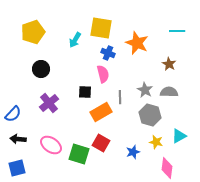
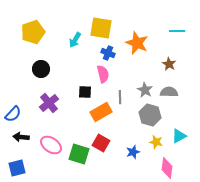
black arrow: moved 3 px right, 2 px up
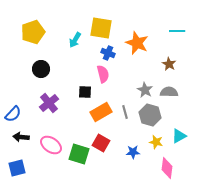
gray line: moved 5 px right, 15 px down; rotated 16 degrees counterclockwise
blue star: rotated 16 degrees clockwise
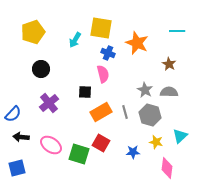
cyan triangle: moved 1 px right; rotated 14 degrees counterclockwise
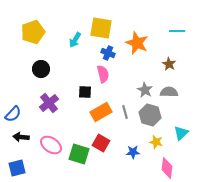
cyan triangle: moved 1 px right, 3 px up
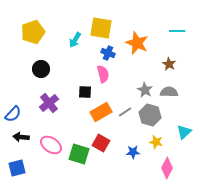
gray line: rotated 72 degrees clockwise
cyan triangle: moved 3 px right, 1 px up
pink diamond: rotated 20 degrees clockwise
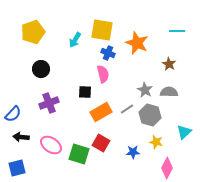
yellow square: moved 1 px right, 2 px down
purple cross: rotated 18 degrees clockwise
gray line: moved 2 px right, 3 px up
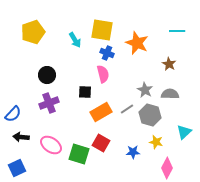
cyan arrow: rotated 63 degrees counterclockwise
blue cross: moved 1 px left
black circle: moved 6 px right, 6 px down
gray semicircle: moved 1 px right, 2 px down
blue square: rotated 12 degrees counterclockwise
